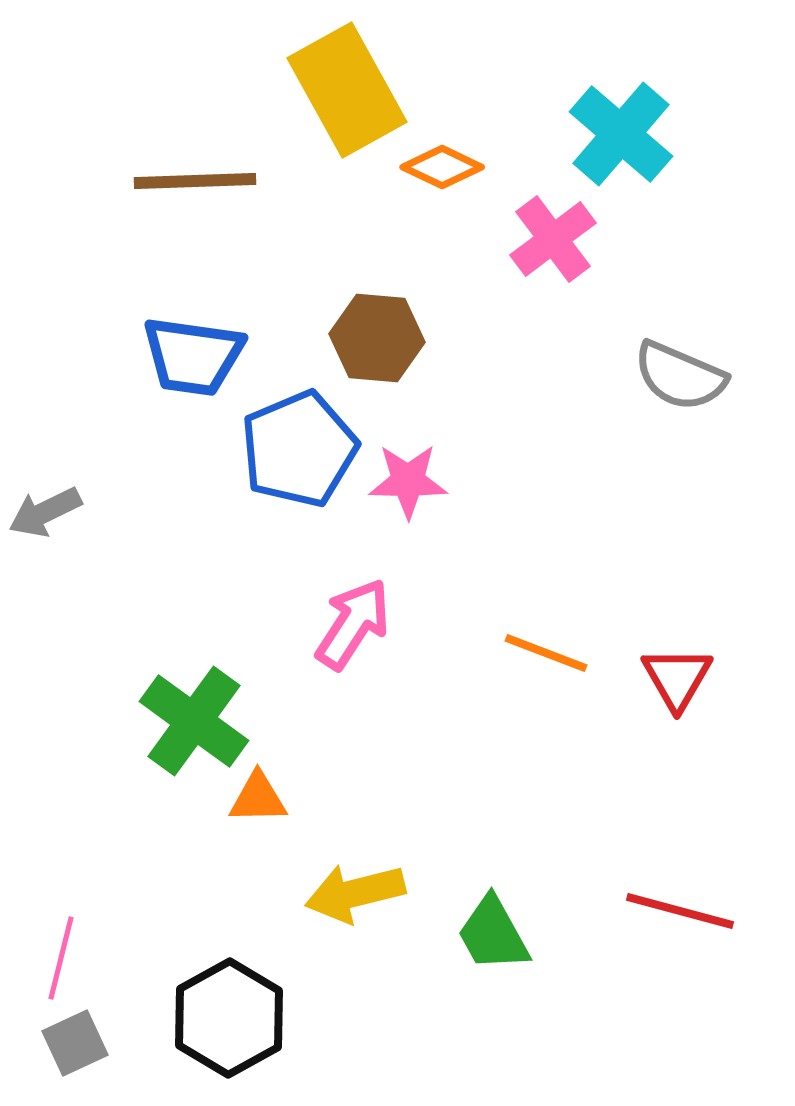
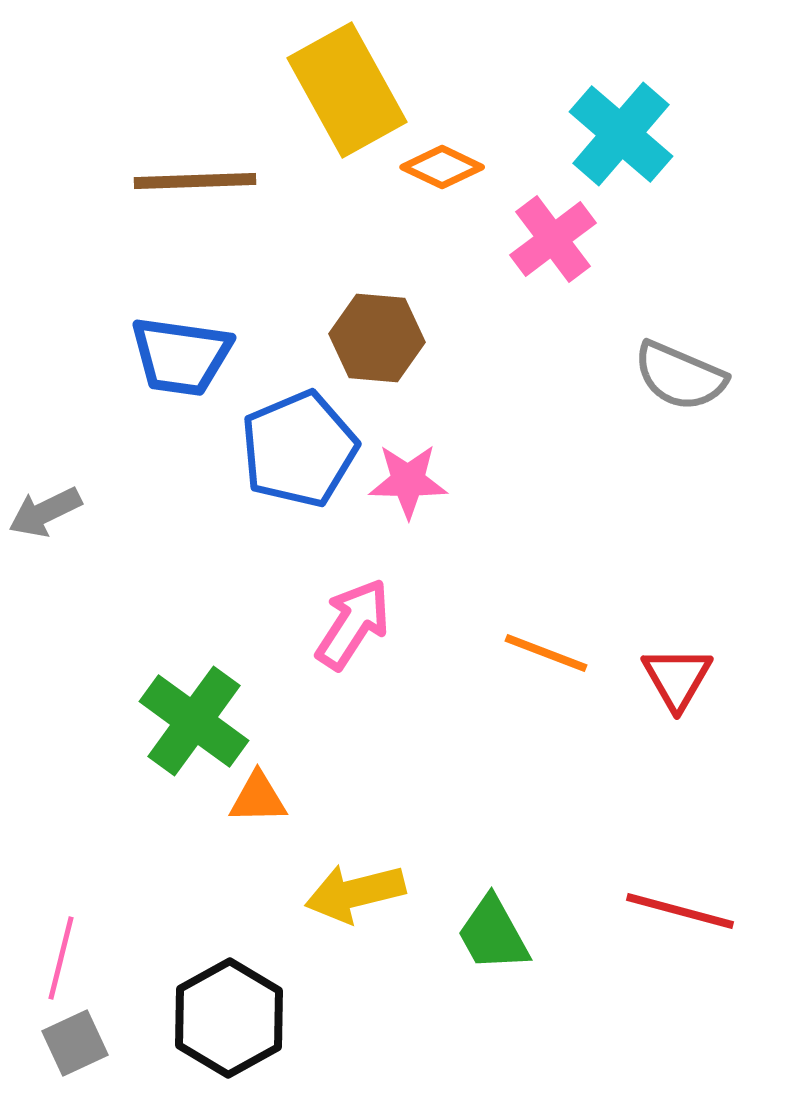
blue trapezoid: moved 12 px left
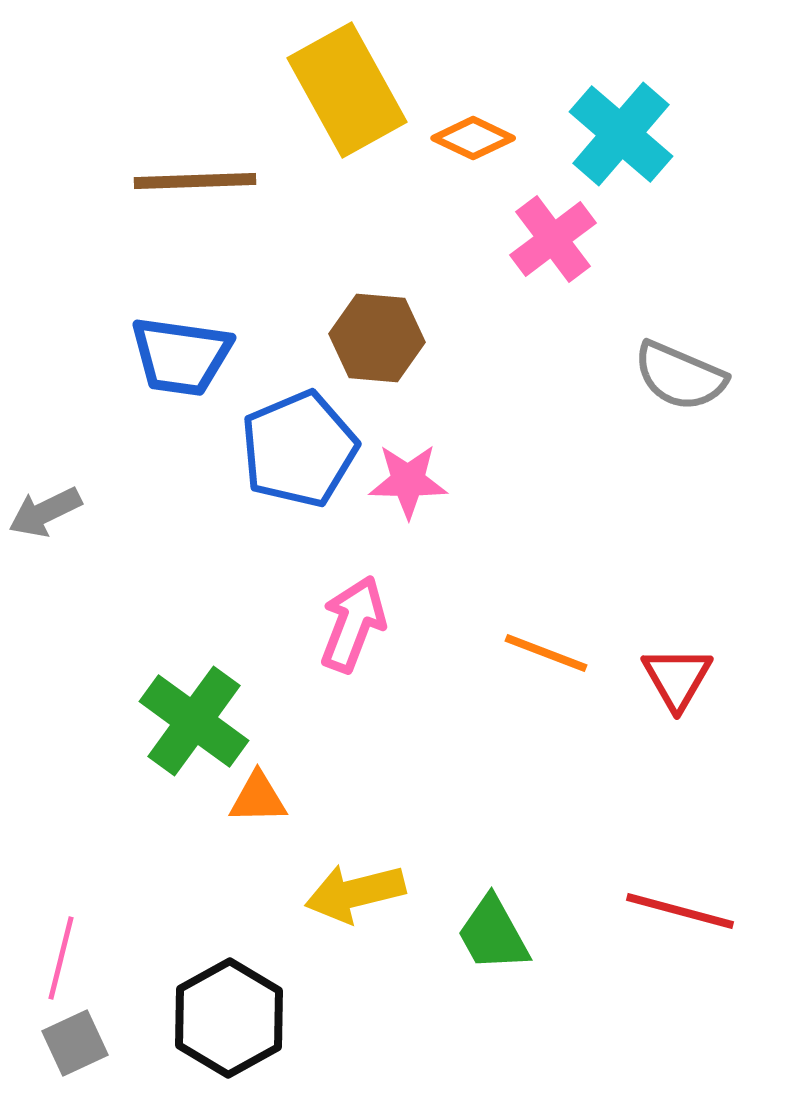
orange diamond: moved 31 px right, 29 px up
pink arrow: rotated 12 degrees counterclockwise
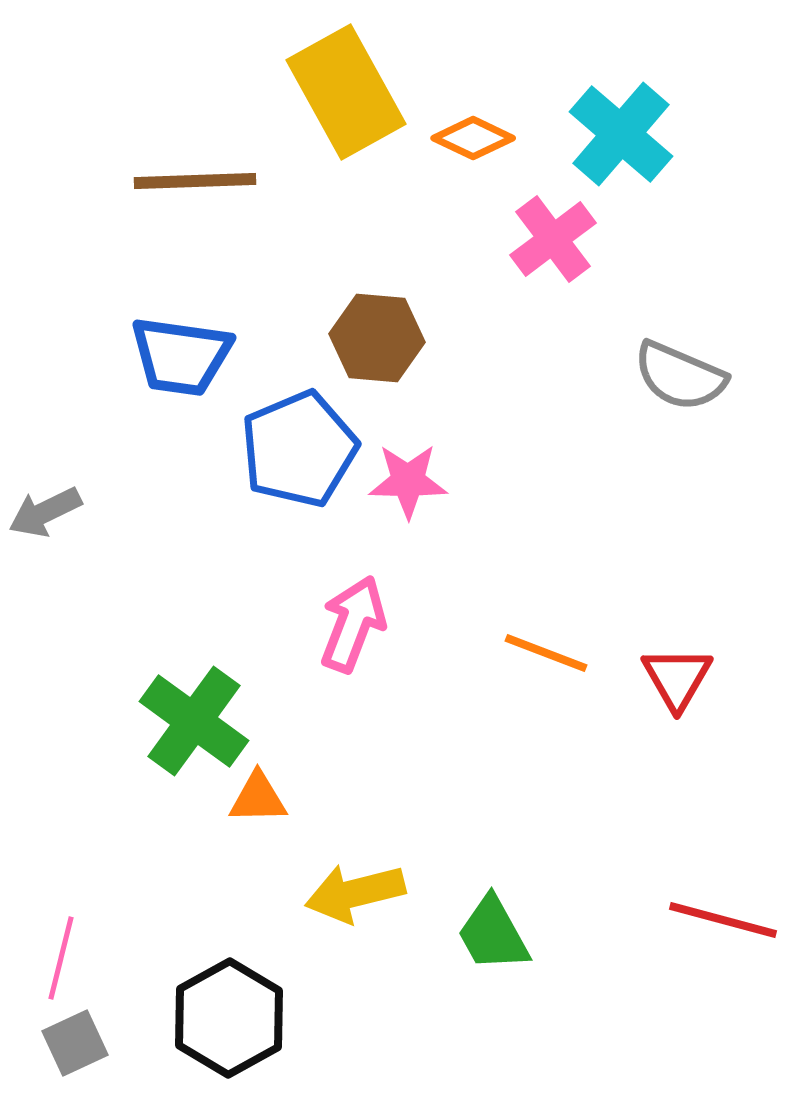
yellow rectangle: moved 1 px left, 2 px down
red line: moved 43 px right, 9 px down
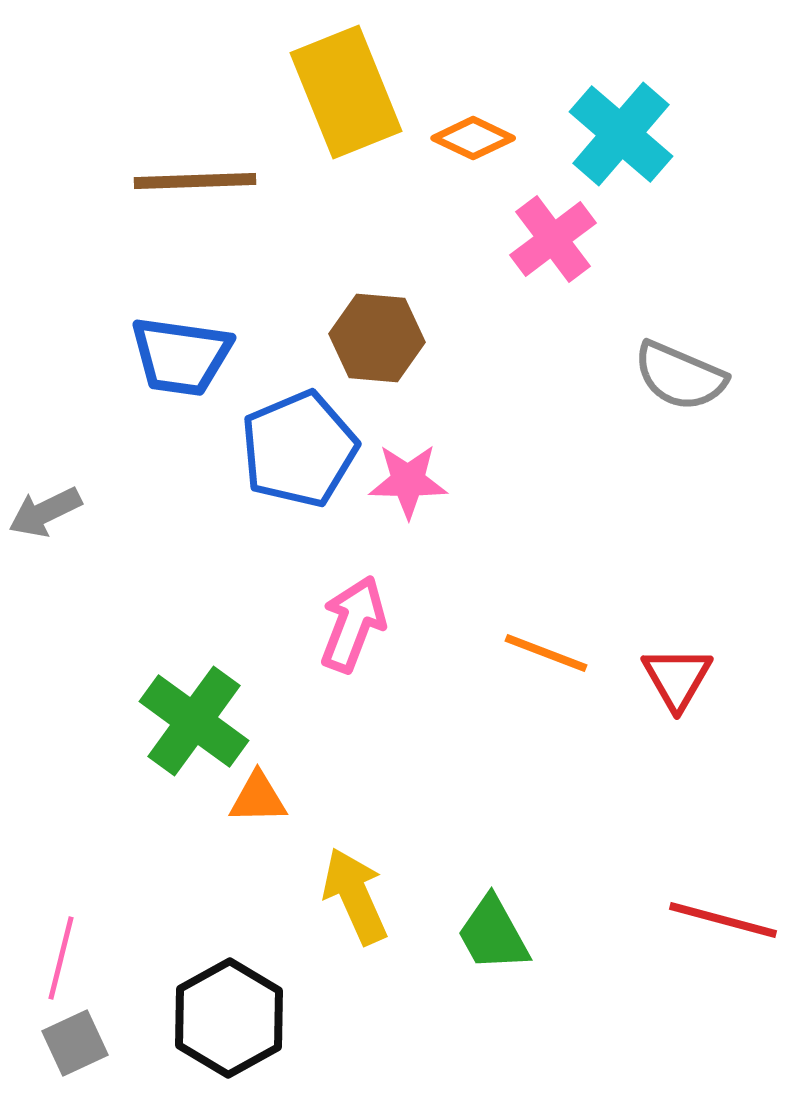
yellow rectangle: rotated 7 degrees clockwise
yellow arrow: moved 3 px down; rotated 80 degrees clockwise
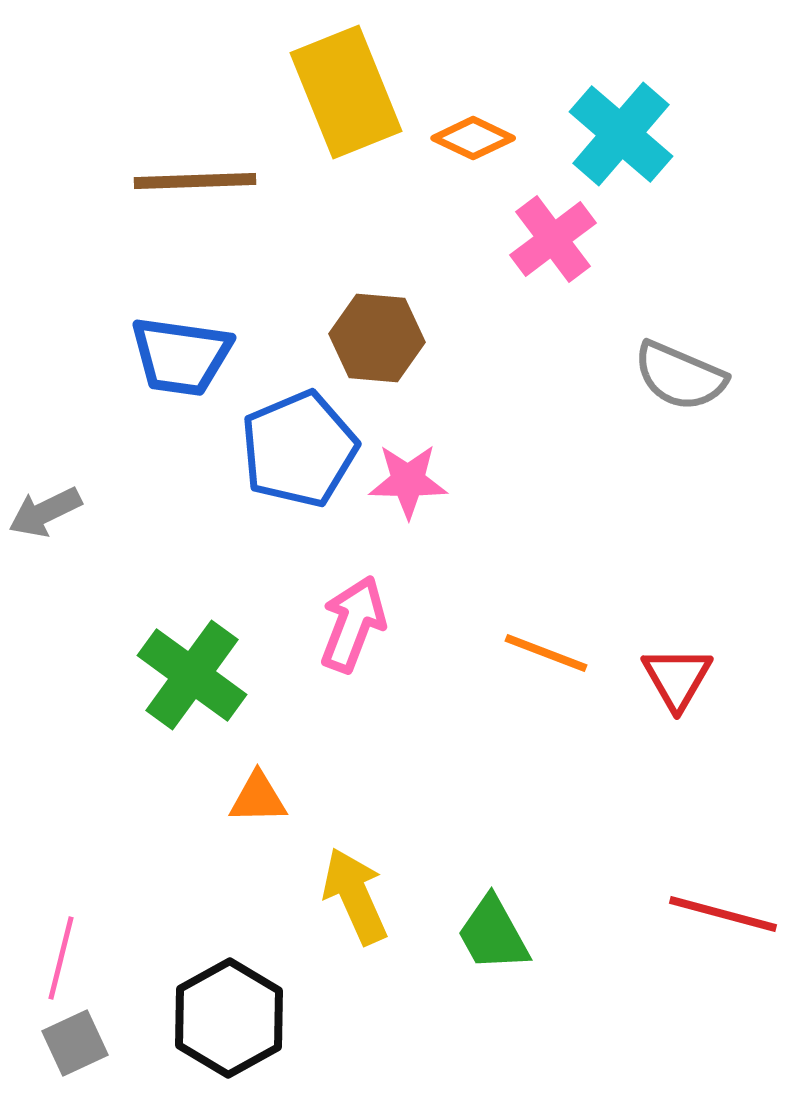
green cross: moved 2 px left, 46 px up
red line: moved 6 px up
